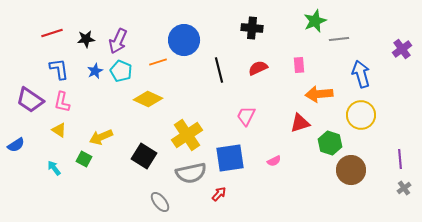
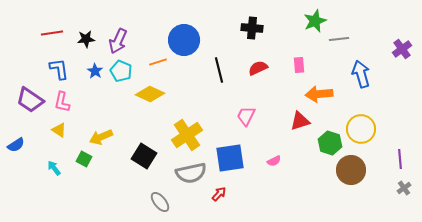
red line: rotated 10 degrees clockwise
blue star: rotated 14 degrees counterclockwise
yellow diamond: moved 2 px right, 5 px up
yellow circle: moved 14 px down
red triangle: moved 2 px up
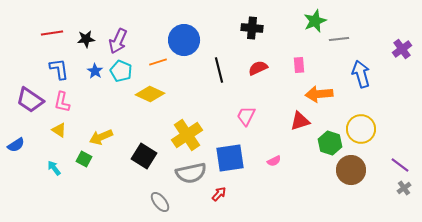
purple line: moved 6 px down; rotated 48 degrees counterclockwise
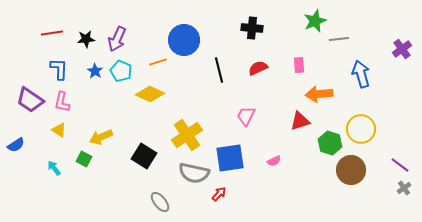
purple arrow: moved 1 px left, 2 px up
blue L-shape: rotated 10 degrees clockwise
gray semicircle: moved 3 px right; rotated 24 degrees clockwise
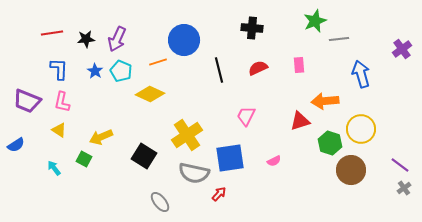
orange arrow: moved 6 px right, 7 px down
purple trapezoid: moved 3 px left, 1 px down; rotated 12 degrees counterclockwise
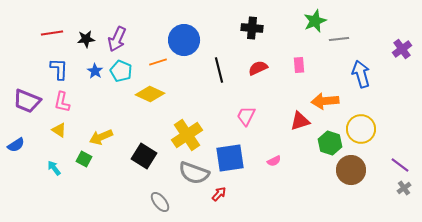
gray semicircle: rotated 8 degrees clockwise
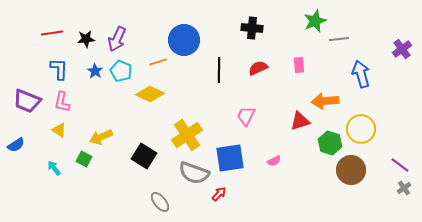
black line: rotated 15 degrees clockwise
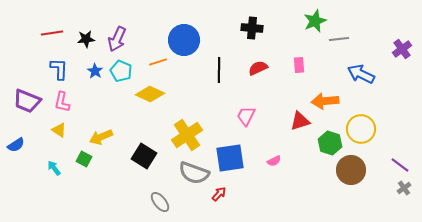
blue arrow: rotated 48 degrees counterclockwise
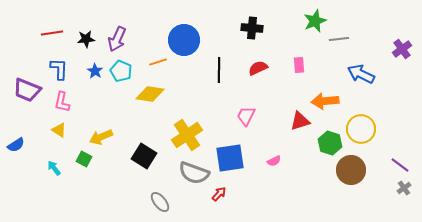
yellow diamond: rotated 16 degrees counterclockwise
purple trapezoid: moved 11 px up
